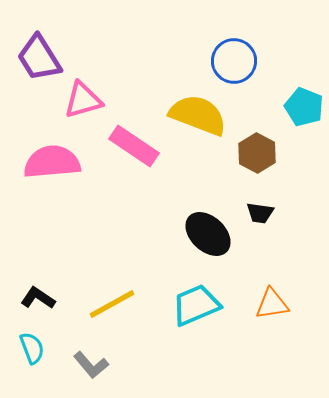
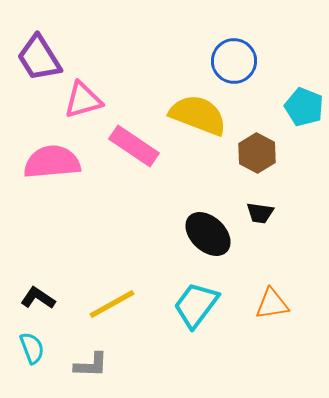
cyan trapezoid: rotated 30 degrees counterclockwise
gray L-shape: rotated 48 degrees counterclockwise
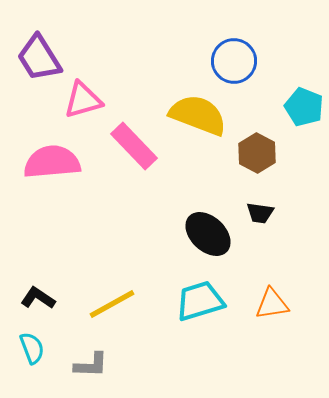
pink rectangle: rotated 12 degrees clockwise
cyan trapezoid: moved 4 px right, 4 px up; rotated 36 degrees clockwise
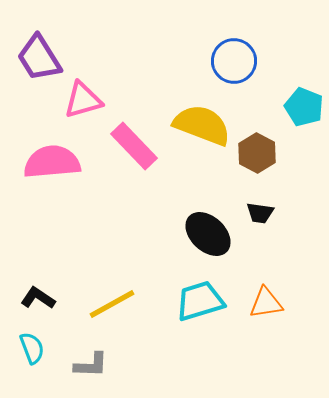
yellow semicircle: moved 4 px right, 10 px down
orange triangle: moved 6 px left, 1 px up
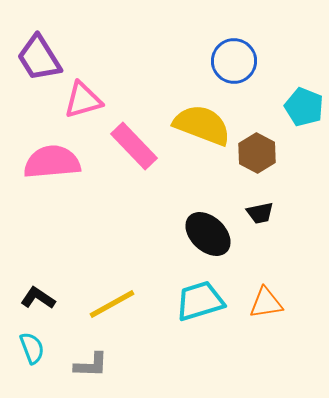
black trapezoid: rotated 20 degrees counterclockwise
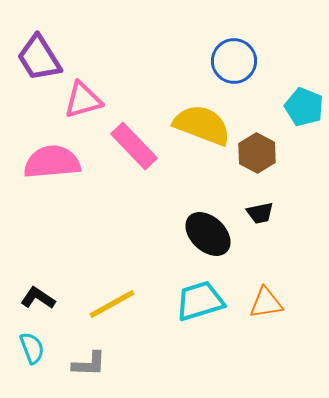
gray L-shape: moved 2 px left, 1 px up
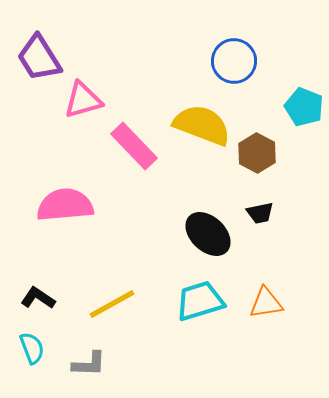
pink semicircle: moved 13 px right, 43 px down
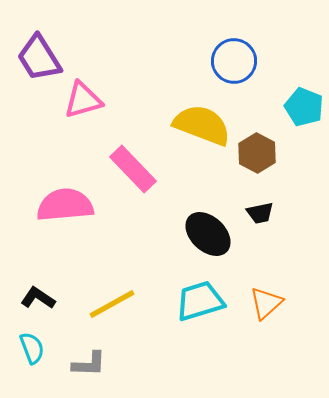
pink rectangle: moved 1 px left, 23 px down
orange triangle: rotated 33 degrees counterclockwise
